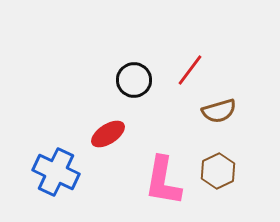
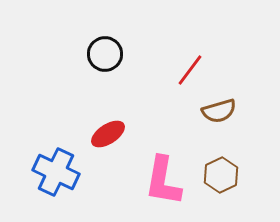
black circle: moved 29 px left, 26 px up
brown hexagon: moved 3 px right, 4 px down
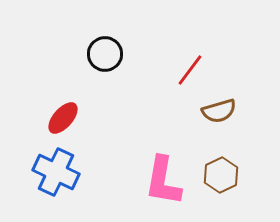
red ellipse: moved 45 px left, 16 px up; rotated 16 degrees counterclockwise
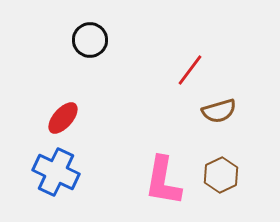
black circle: moved 15 px left, 14 px up
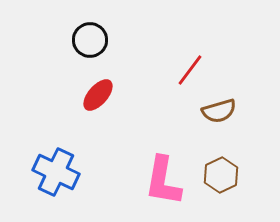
red ellipse: moved 35 px right, 23 px up
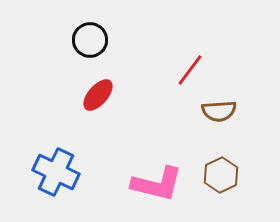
brown semicircle: rotated 12 degrees clockwise
pink L-shape: moved 6 px left, 3 px down; rotated 86 degrees counterclockwise
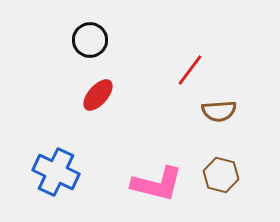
brown hexagon: rotated 20 degrees counterclockwise
